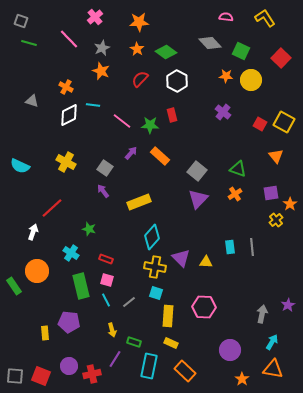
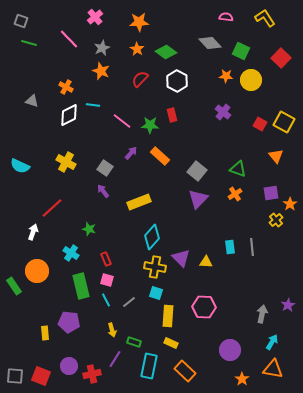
red rectangle at (106, 259): rotated 48 degrees clockwise
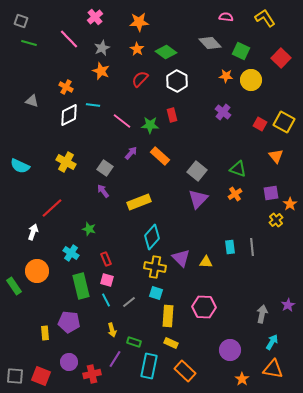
purple circle at (69, 366): moved 4 px up
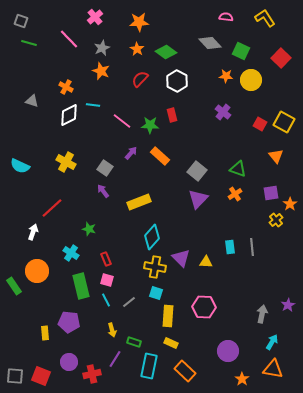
purple circle at (230, 350): moved 2 px left, 1 px down
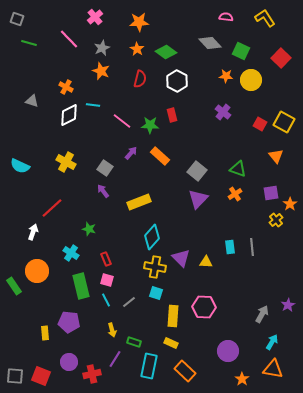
gray square at (21, 21): moved 4 px left, 2 px up
red semicircle at (140, 79): rotated 150 degrees clockwise
gray arrow at (262, 314): rotated 18 degrees clockwise
yellow rectangle at (168, 316): moved 5 px right
